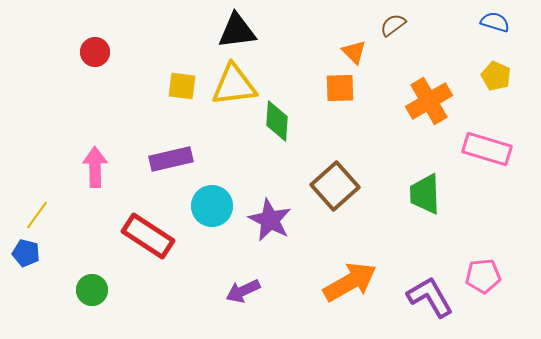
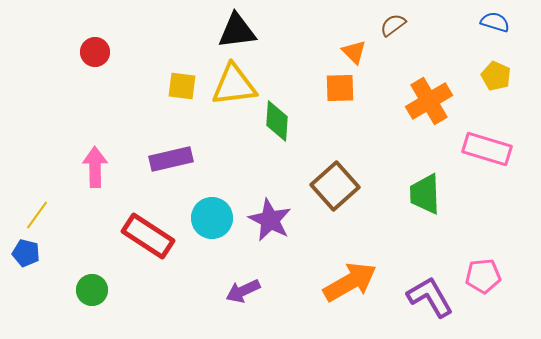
cyan circle: moved 12 px down
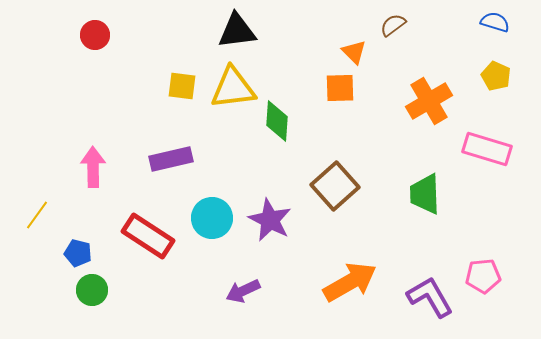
red circle: moved 17 px up
yellow triangle: moved 1 px left, 3 px down
pink arrow: moved 2 px left
blue pentagon: moved 52 px right
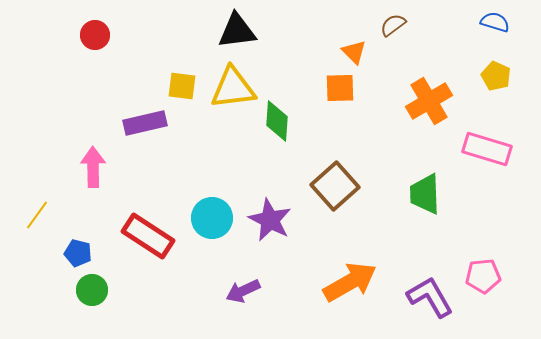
purple rectangle: moved 26 px left, 36 px up
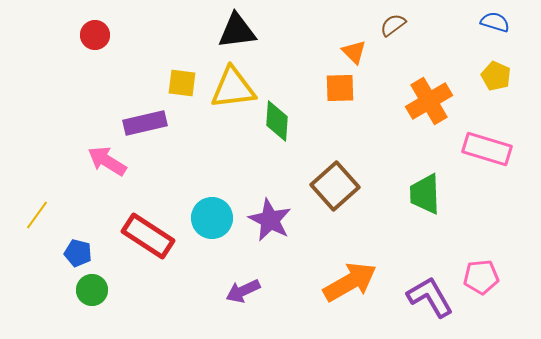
yellow square: moved 3 px up
pink arrow: moved 14 px right, 6 px up; rotated 57 degrees counterclockwise
pink pentagon: moved 2 px left, 1 px down
